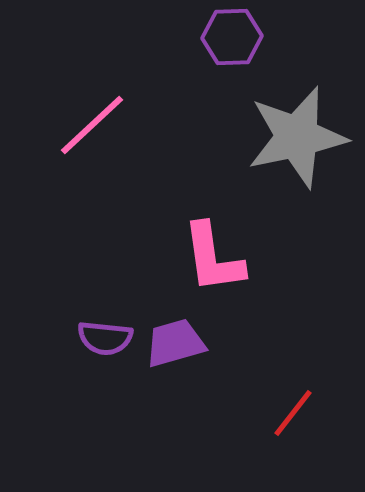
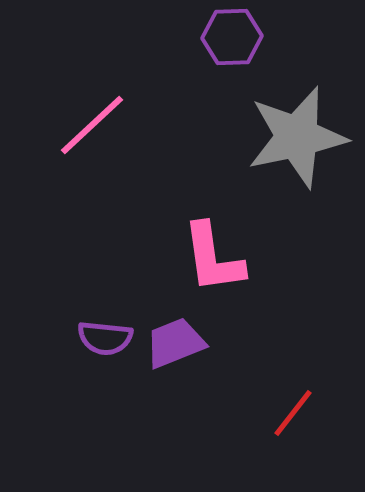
purple trapezoid: rotated 6 degrees counterclockwise
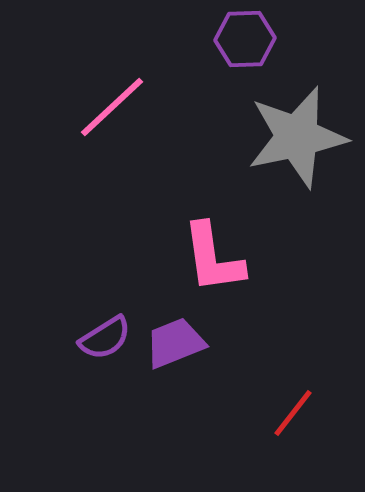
purple hexagon: moved 13 px right, 2 px down
pink line: moved 20 px right, 18 px up
purple semicircle: rotated 38 degrees counterclockwise
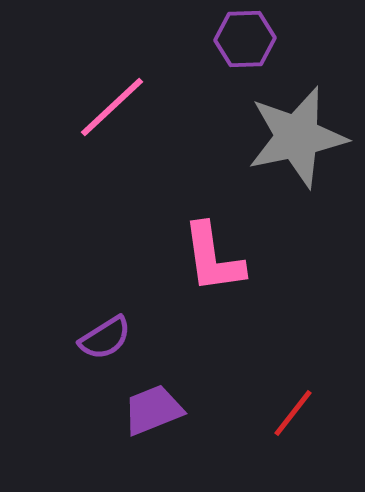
purple trapezoid: moved 22 px left, 67 px down
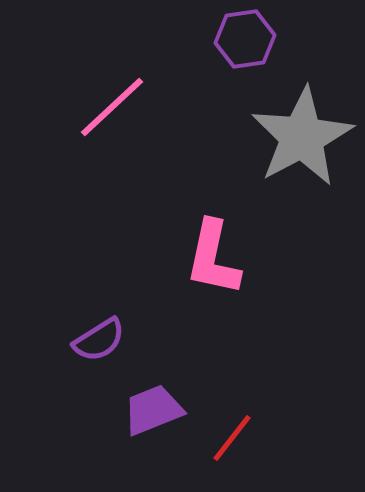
purple hexagon: rotated 6 degrees counterclockwise
gray star: moved 5 px right; rotated 16 degrees counterclockwise
pink L-shape: rotated 20 degrees clockwise
purple semicircle: moved 6 px left, 2 px down
red line: moved 61 px left, 25 px down
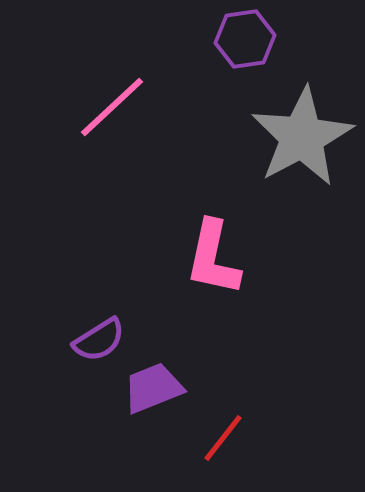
purple trapezoid: moved 22 px up
red line: moved 9 px left
